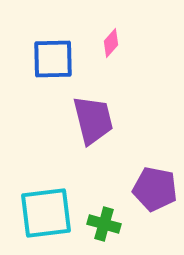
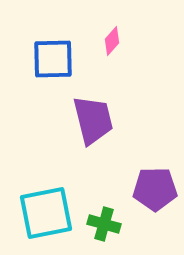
pink diamond: moved 1 px right, 2 px up
purple pentagon: rotated 12 degrees counterclockwise
cyan square: rotated 4 degrees counterclockwise
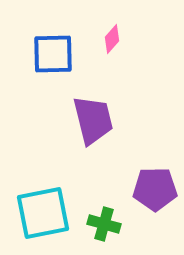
pink diamond: moved 2 px up
blue square: moved 5 px up
cyan square: moved 3 px left
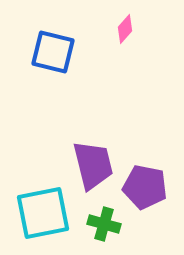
pink diamond: moved 13 px right, 10 px up
blue square: moved 2 px up; rotated 15 degrees clockwise
purple trapezoid: moved 45 px down
purple pentagon: moved 10 px left, 2 px up; rotated 12 degrees clockwise
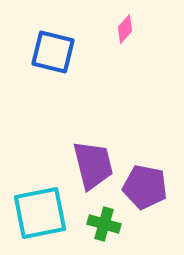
cyan square: moved 3 px left
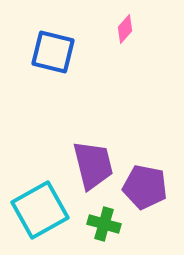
cyan square: moved 3 px up; rotated 18 degrees counterclockwise
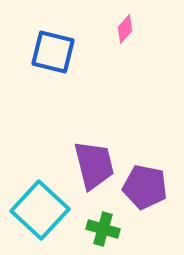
purple trapezoid: moved 1 px right
cyan square: rotated 18 degrees counterclockwise
green cross: moved 1 px left, 5 px down
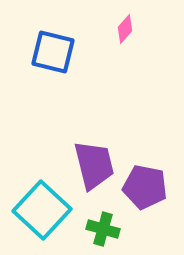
cyan square: moved 2 px right
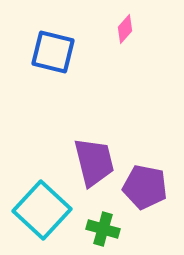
purple trapezoid: moved 3 px up
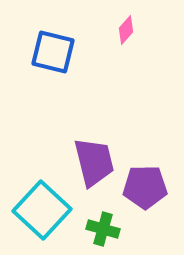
pink diamond: moved 1 px right, 1 px down
purple pentagon: rotated 12 degrees counterclockwise
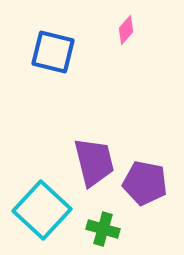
purple pentagon: moved 4 px up; rotated 12 degrees clockwise
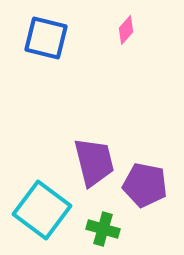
blue square: moved 7 px left, 14 px up
purple pentagon: moved 2 px down
cyan square: rotated 6 degrees counterclockwise
